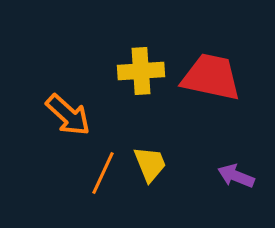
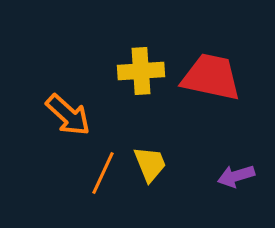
purple arrow: rotated 39 degrees counterclockwise
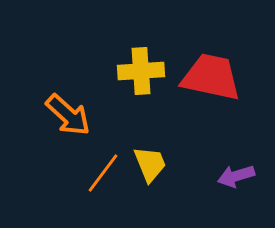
orange line: rotated 12 degrees clockwise
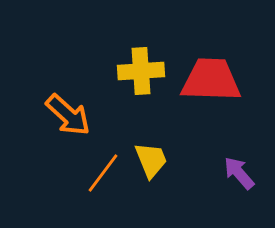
red trapezoid: moved 3 px down; rotated 10 degrees counterclockwise
yellow trapezoid: moved 1 px right, 4 px up
purple arrow: moved 3 px right, 3 px up; rotated 66 degrees clockwise
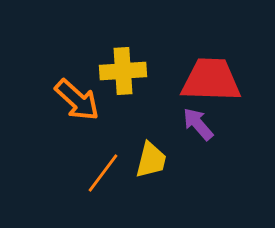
yellow cross: moved 18 px left
orange arrow: moved 9 px right, 15 px up
yellow trapezoid: rotated 36 degrees clockwise
purple arrow: moved 41 px left, 49 px up
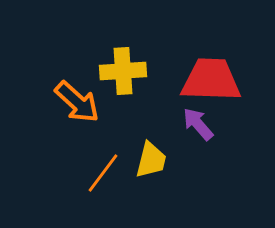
orange arrow: moved 2 px down
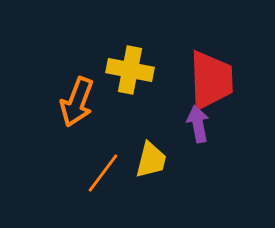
yellow cross: moved 7 px right, 1 px up; rotated 15 degrees clockwise
red trapezoid: rotated 86 degrees clockwise
orange arrow: rotated 69 degrees clockwise
purple arrow: rotated 30 degrees clockwise
